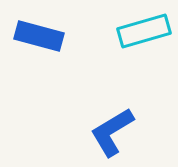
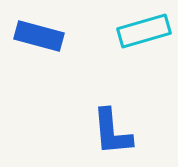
blue L-shape: rotated 64 degrees counterclockwise
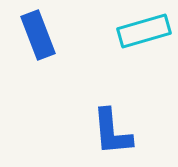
blue rectangle: moved 1 px left, 1 px up; rotated 54 degrees clockwise
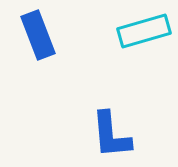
blue L-shape: moved 1 px left, 3 px down
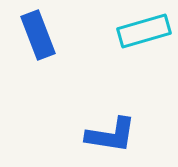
blue L-shape: rotated 76 degrees counterclockwise
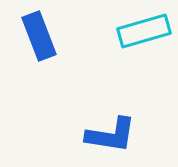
blue rectangle: moved 1 px right, 1 px down
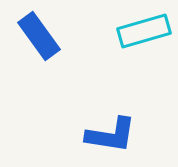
blue rectangle: rotated 15 degrees counterclockwise
